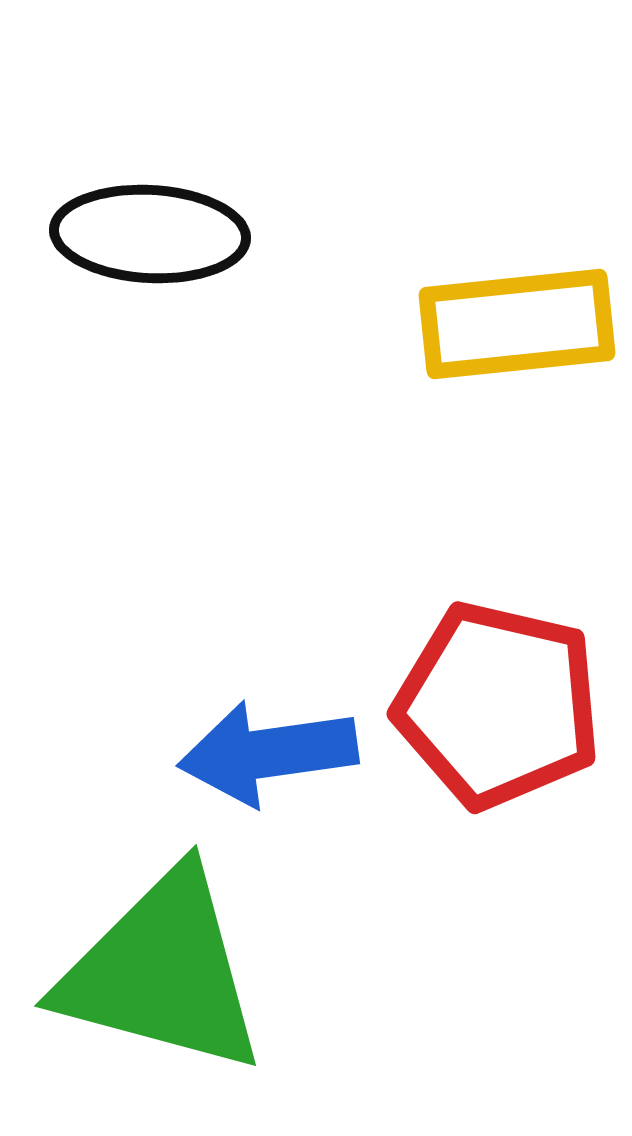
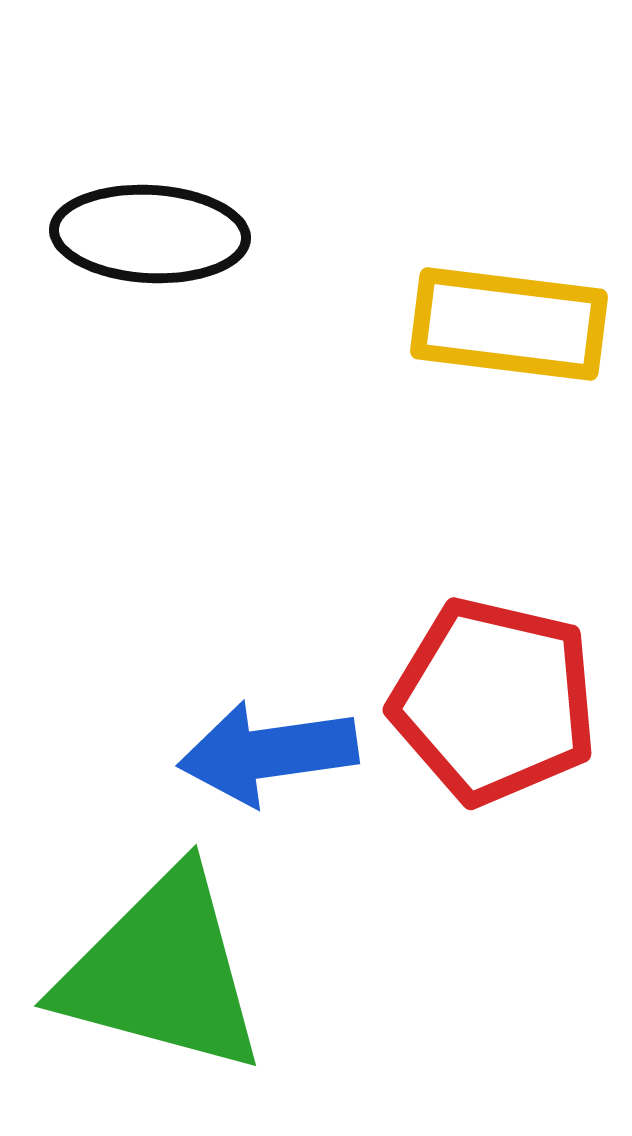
yellow rectangle: moved 8 px left; rotated 13 degrees clockwise
red pentagon: moved 4 px left, 4 px up
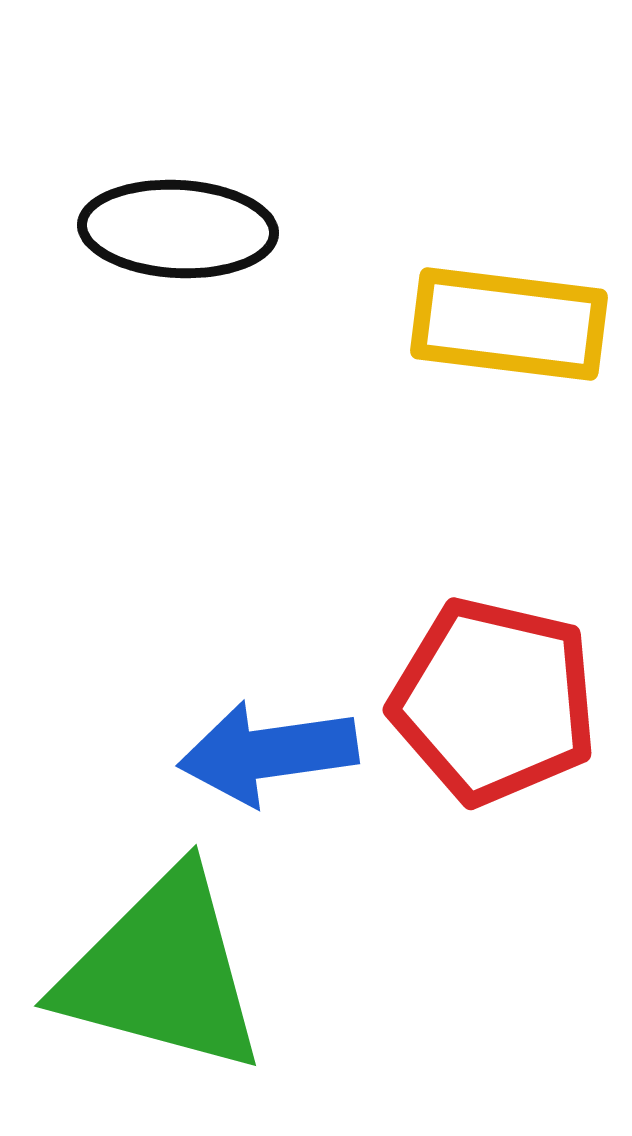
black ellipse: moved 28 px right, 5 px up
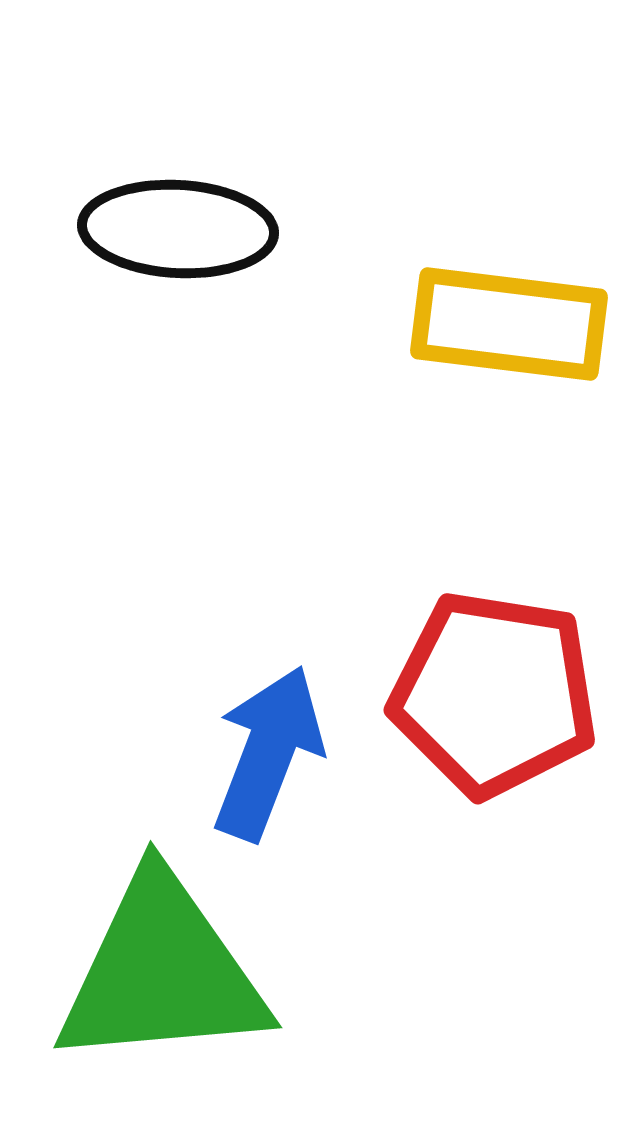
red pentagon: moved 7 px up; rotated 4 degrees counterclockwise
blue arrow: rotated 119 degrees clockwise
green triangle: rotated 20 degrees counterclockwise
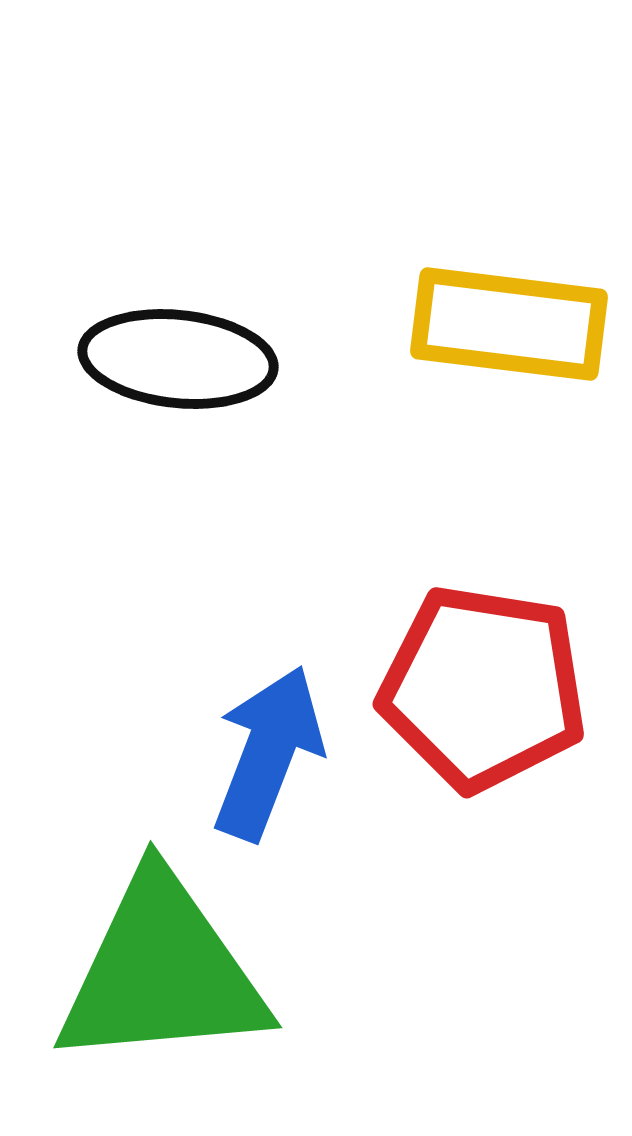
black ellipse: moved 130 px down; rotated 3 degrees clockwise
red pentagon: moved 11 px left, 6 px up
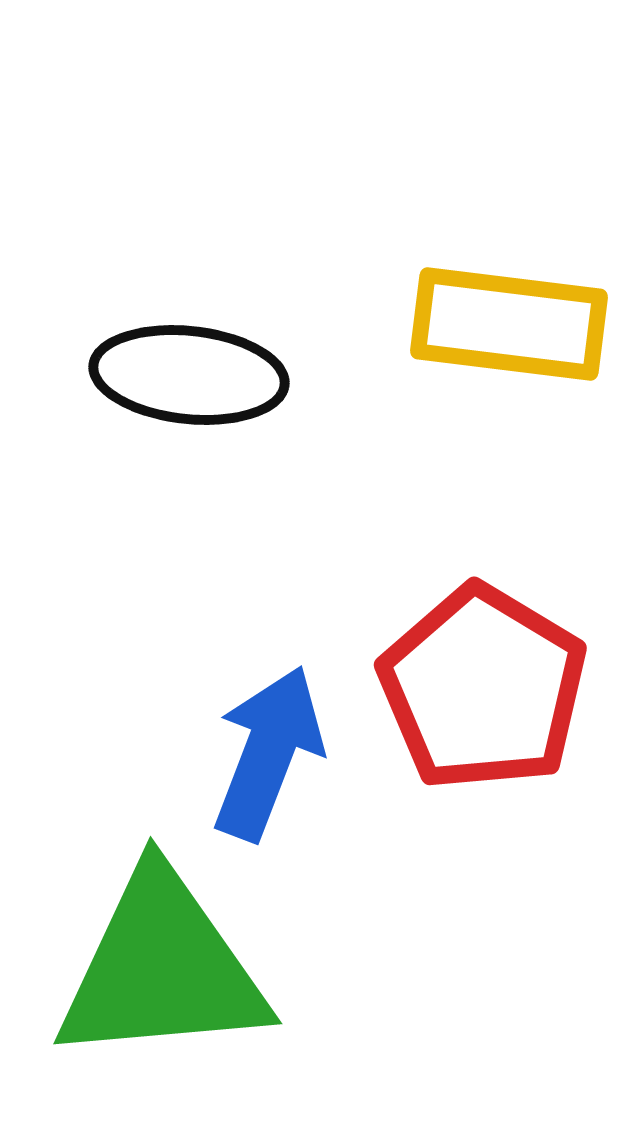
black ellipse: moved 11 px right, 16 px down
red pentagon: rotated 22 degrees clockwise
green triangle: moved 4 px up
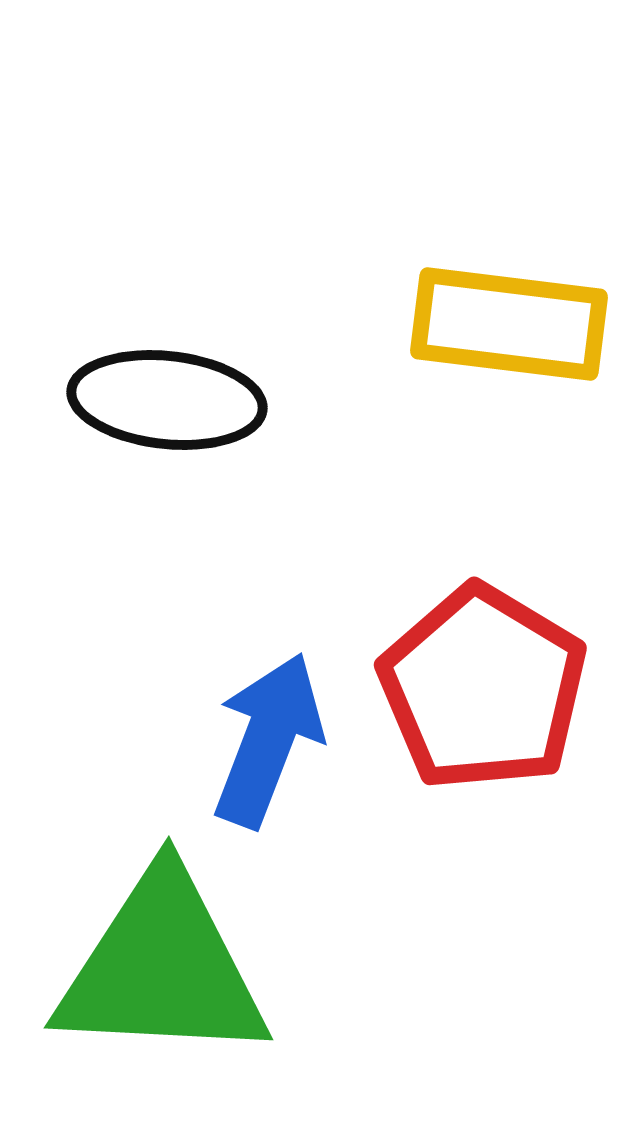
black ellipse: moved 22 px left, 25 px down
blue arrow: moved 13 px up
green triangle: rotated 8 degrees clockwise
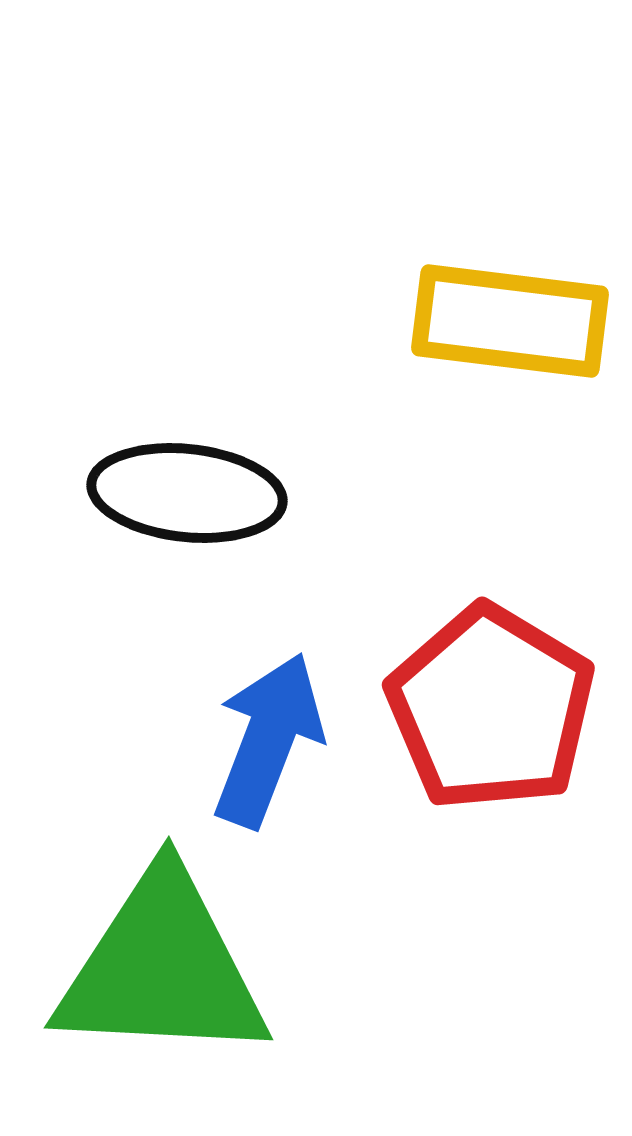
yellow rectangle: moved 1 px right, 3 px up
black ellipse: moved 20 px right, 93 px down
red pentagon: moved 8 px right, 20 px down
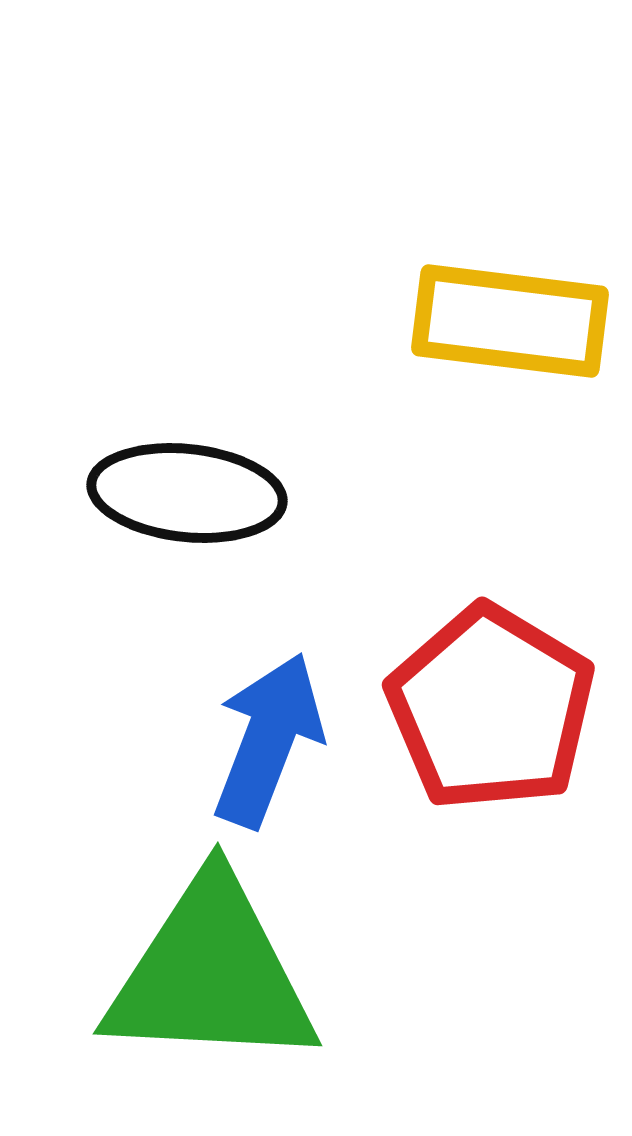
green triangle: moved 49 px right, 6 px down
